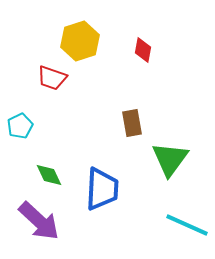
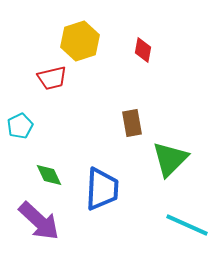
red trapezoid: rotated 32 degrees counterclockwise
green triangle: rotated 9 degrees clockwise
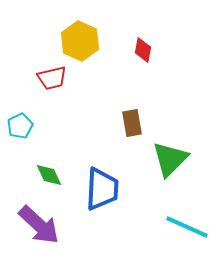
yellow hexagon: rotated 18 degrees counterclockwise
purple arrow: moved 4 px down
cyan line: moved 2 px down
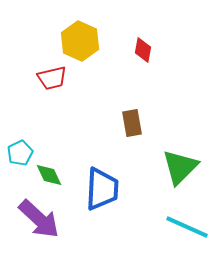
cyan pentagon: moved 27 px down
green triangle: moved 10 px right, 8 px down
purple arrow: moved 6 px up
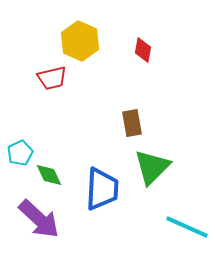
green triangle: moved 28 px left
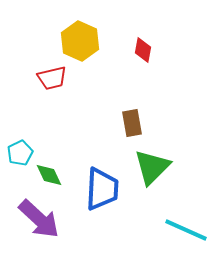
cyan line: moved 1 px left, 3 px down
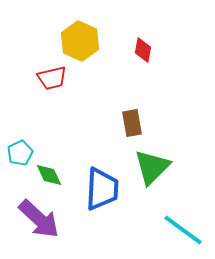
cyan line: moved 3 px left; rotated 12 degrees clockwise
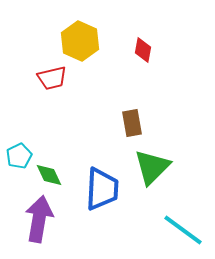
cyan pentagon: moved 1 px left, 3 px down
purple arrow: rotated 123 degrees counterclockwise
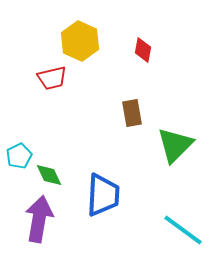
brown rectangle: moved 10 px up
green triangle: moved 23 px right, 22 px up
blue trapezoid: moved 1 px right, 6 px down
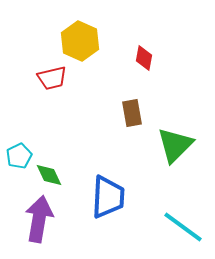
red diamond: moved 1 px right, 8 px down
blue trapezoid: moved 5 px right, 2 px down
cyan line: moved 3 px up
